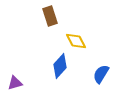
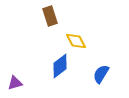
blue diamond: rotated 10 degrees clockwise
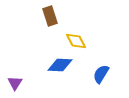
blue diamond: moved 1 px up; rotated 40 degrees clockwise
purple triangle: rotated 42 degrees counterclockwise
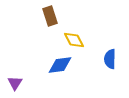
yellow diamond: moved 2 px left, 1 px up
blue diamond: rotated 10 degrees counterclockwise
blue semicircle: moved 9 px right, 15 px up; rotated 30 degrees counterclockwise
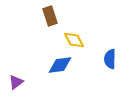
purple triangle: moved 1 px right, 1 px up; rotated 21 degrees clockwise
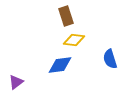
brown rectangle: moved 16 px right
yellow diamond: rotated 55 degrees counterclockwise
blue semicircle: rotated 18 degrees counterclockwise
